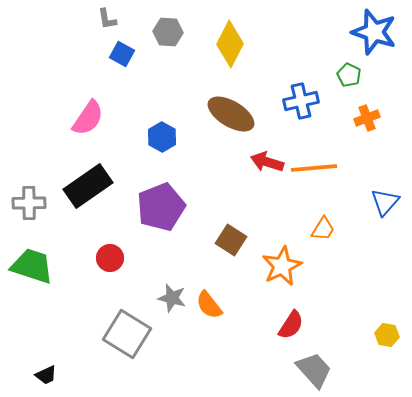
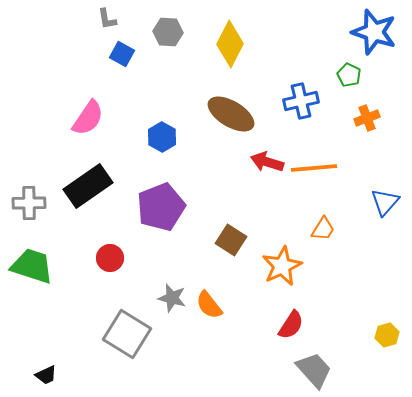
yellow hexagon: rotated 25 degrees counterclockwise
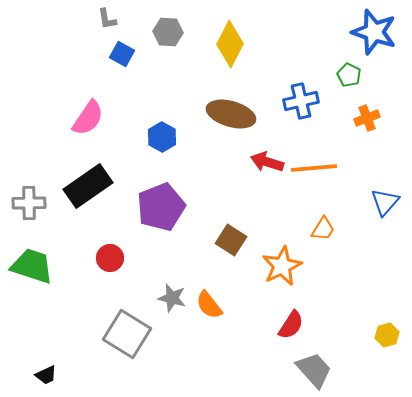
brown ellipse: rotated 15 degrees counterclockwise
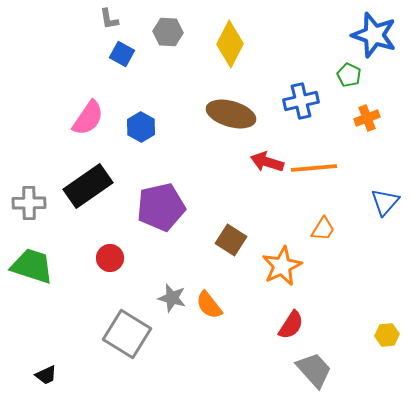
gray L-shape: moved 2 px right
blue star: moved 3 px down
blue hexagon: moved 21 px left, 10 px up
purple pentagon: rotated 9 degrees clockwise
yellow hexagon: rotated 10 degrees clockwise
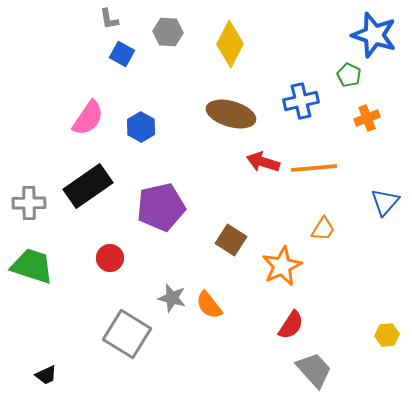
red arrow: moved 4 px left
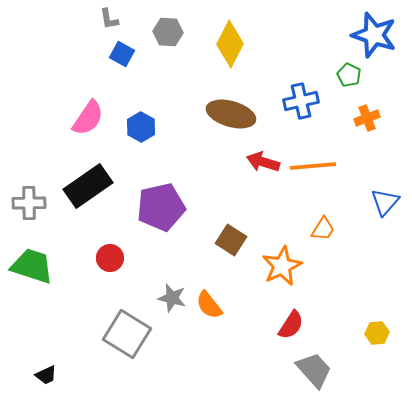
orange line: moved 1 px left, 2 px up
yellow hexagon: moved 10 px left, 2 px up
